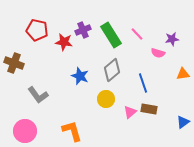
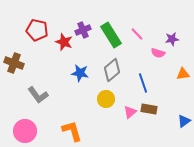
red star: rotated 12 degrees clockwise
blue star: moved 3 px up; rotated 12 degrees counterclockwise
blue triangle: moved 1 px right, 1 px up
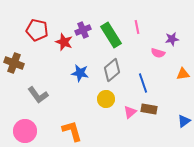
pink line: moved 7 px up; rotated 32 degrees clockwise
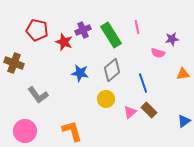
brown rectangle: moved 1 px down; rotated 35 degrees clockwise
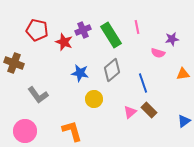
yellow circle: moved 12 px left
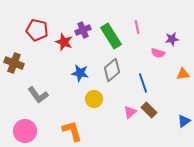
green rectangle: moved 1 px down
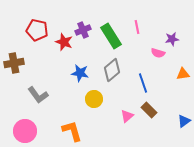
brown cross: rotated 30 degrees counterclockwise
pink triangle: moved 3 px left, 4 px down
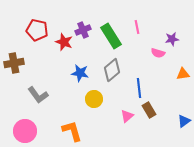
blue line: moved 4 px left, 5 px down; rotated 12 degrees clockwise
brown rectangle: rotated 14 degrees clockwise
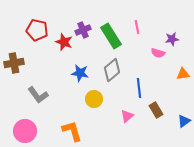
brown rectangle: moved 7 px right
